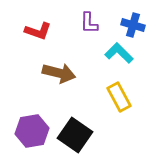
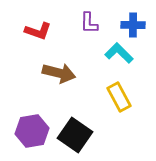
blue cross: rotated 15 degrees counterclockwise
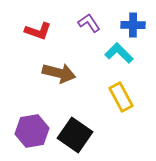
purple L-shape: rotated 145 degrees clockwise
yellow rectangle: moved 2 px right
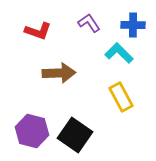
brown arrow: rotated 16 degrees counterclockwise
purple hexagon: rotated 24 degrees clockwise
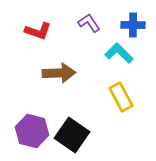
black square: moved 3 px left
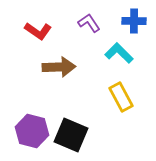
blue cross: moved 1 px right, 4 px up
red L-shape: rotated 16 degrees clockwise
brown arrow: moved 6 px up
black square: moved 1 px left; rotated 12 degrees counterclockwise
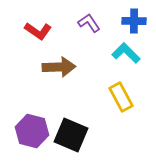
cyan L-shape: moved 7 px right
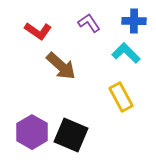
brown arrow: moved 2 px right, 1 px up; rotated 44 degrees clockwise
purple hexagon: moved 1 px down; rotated 16 degrees clockwise
